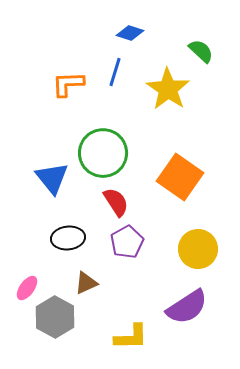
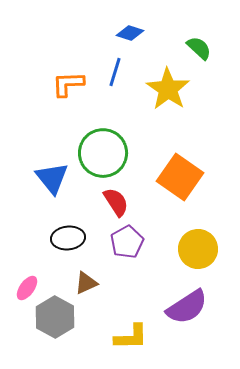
green semicircle: moved 2 px left, 3 px up
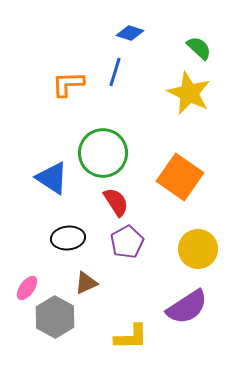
yellow star: moved 21 px right, 4 px down; rotated 9 degrees counterclockwise
blue triangle: rotated 18 degrees counterclockwise
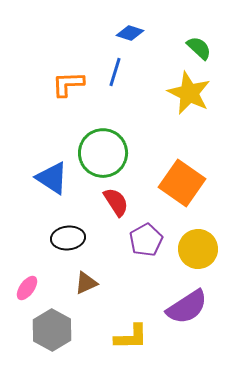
orange square: moved 2 px right, 6 px down
purple pentagon: moved 19 px right, 2 px up
gray hexagon: moved 3 px left, 13 px down
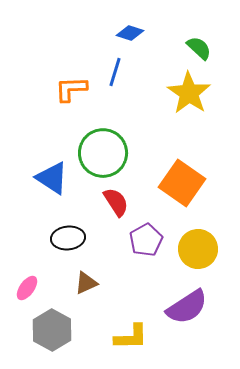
orange L-shape: moved 3 px right, 5 px down
yellow star: rotated 9 degrees clockwise
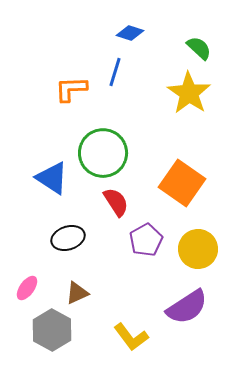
black ellipse: rotated 12 degrees counterclockwise
brown triangle: moved 9 px left, 10 px down
yellow L-shape: rotated 54 degrees clockwise
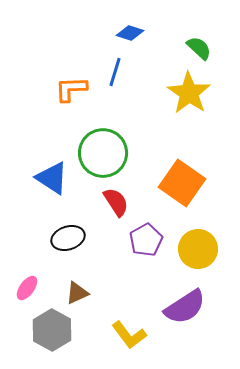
purple semicircle: moved 2 px left
yellow L-shape: moved 2 px left, 2 px up
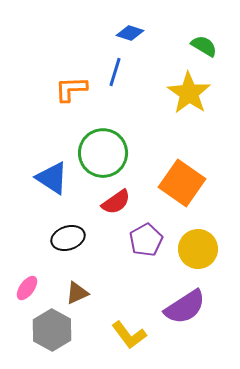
green semicircle: moved 5 px right, 2 px up; rotated 12 degrees counterclockwise
red semicircle: rotated 88 degrees clockwise
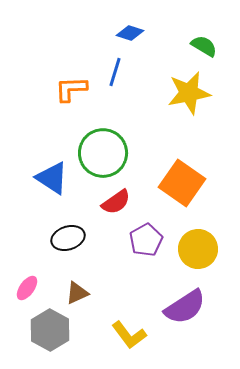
yellow star: rotated 27 degrees clockwise
gray hexagon: moved 2 px left
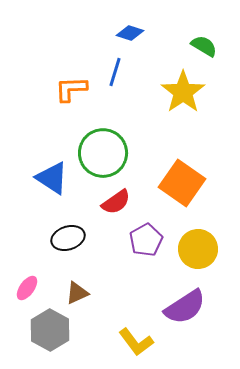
yellow star: moved 6 px left, 1 px up; rotated 24 degrees counterclockwise
yellow L-shape: moved 7 px right, 7 px down
